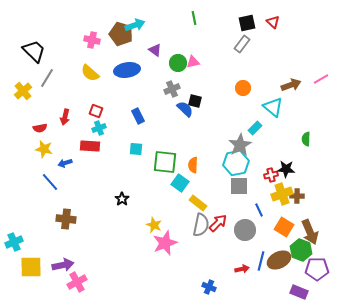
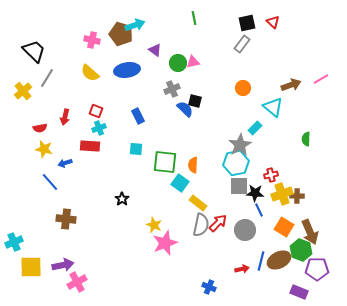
black star at (286, 169): moved 31 px left, 24 px down
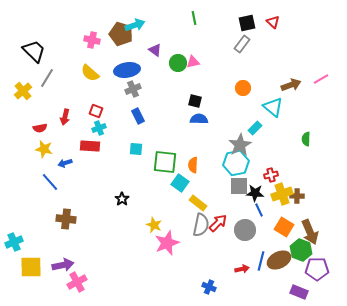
gray cross at (172, 89): moved 39 px left
blue semicircle at (185, 109): moved 14 px right, 10 px down; rotated 42 degrees counterclockwise
pink star at (165, 243): moved 2 px right
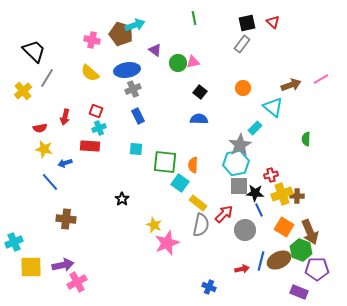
black square at (195, 101): moved 5 px right, 9 px up; rotated 24 degrees clockwise
red arrow at (218, 223): moved 6 px right, 9 px up
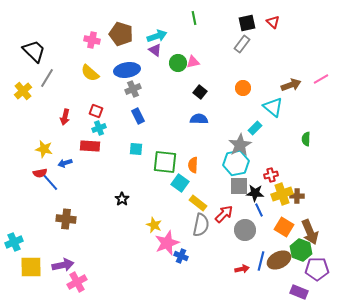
cyan arrow at (135, 25): moved 22 px right, 11 px down
red semicircle at (40, 128): moved 45 px down
blue cross at (209, 287): moved 28 px left, 31 px up
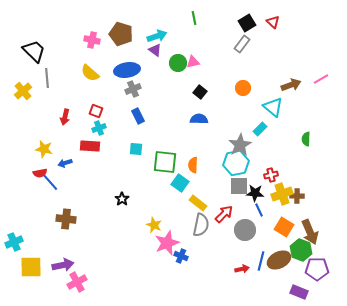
black square at (247, 23): rotated 18 degrees counterclockwise
gray line at (47, 78): rotated 36 degrees counterclockwise
cyan rectangle at (255, 128): moved 5 px right, 1 px down
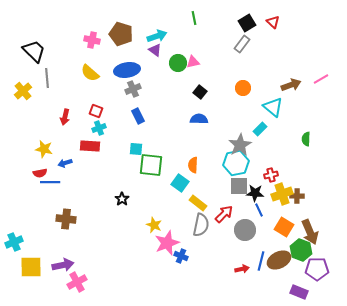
green square at (165, 162): moved 14 px left, 3 px down
blue line at (50, 182): rotated 48 degrees counterclockwise
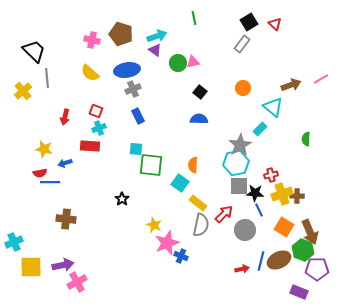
red triangle at (273, 22): moved 2 px right, 2 px down
black square at (247, 23): moved 2 px right, 1 px up
green hexagon at (301, 250): moved 2 px right
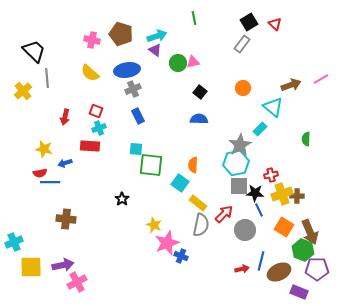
brown ellipse at (279, 260): moved 12 px down
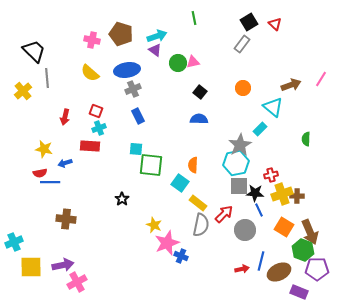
pink line at (321, 79): rotated 28 degrees counterclockwise
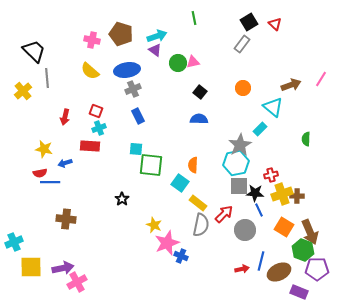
yellow semicircle at (90, 73): moved 2 px up
purple arrow at (63, 265): moved 3 px down
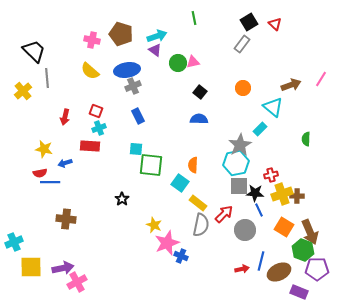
gray cross at (133, 89): moved 3 px up
